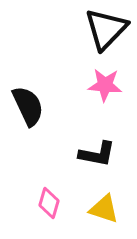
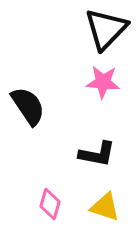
pink star: moved 2 px left, 3 px up
black semicircle: rotated 9 degrees counterclockwise
pink diamond: moved 1 px right, 1 px down
yellow triangle: moved 1 px right, 2 px up
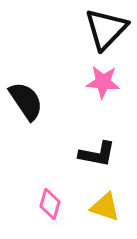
black semicircle: moved 2 px left, 5 px up
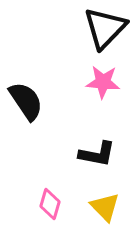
black triangle: moved 1 px left, 1 px up
yellow triangle: rotated 28 degrees clockwise
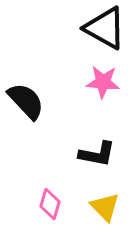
black triangle: rotated 45 degrees counterclockwise
black semicircle: rotated 9 degrees counterclockwise
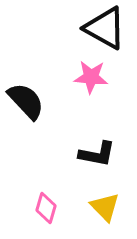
pink star: moved 12 px left, 5 px up
pink diamond: moved 4 px left, 4 px down
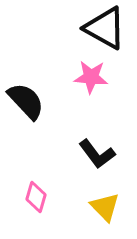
black L-shape: rotated 42 degrees clockwise
pink diamond: moved 10 px left, 11 px up
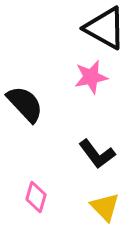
pink star: rotated 16 degrees counterclockwise
black semicircle: moved 1 px left, 3 px down
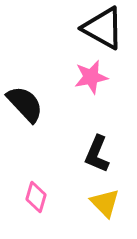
black triangle: moved 2 px left
black L-shape: rotated 60 degrees clockwise
yellow triangle: moved 4 px up
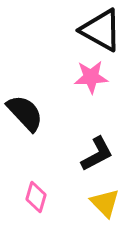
black triangle: moved 2 px left, 2 px down
pink star: rotated 8 degrees clockwise
black semicircle: moved 9 px down
black L-shape: rotated 141 degrees counterclockwise
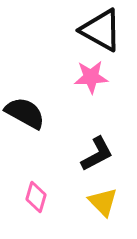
black semicircle: rotated 18 degrees counterclockwise
yellow triangle: moved 2 px left, 1 px up
